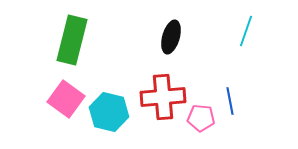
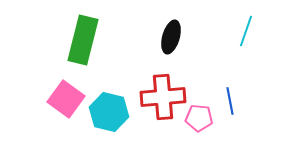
green rectangle: moved 11 px right
pink pentagon: moved 2 px left
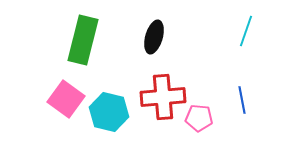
black ellipse: moved 17 px left
blue line: moved 12 px right, 1 px up
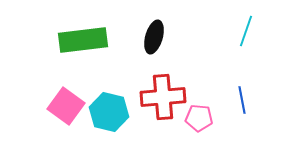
green rectangle: rotated 69 degrees clockwise
pink square: moved 7 px down
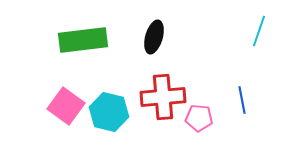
cyan line: moved 13 px right
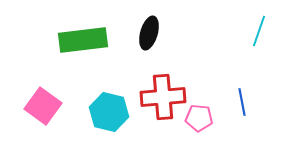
black ellipse: moved 5 px left, 4 px up
blue line: moved 2 px down
pink square: moved 23 px left
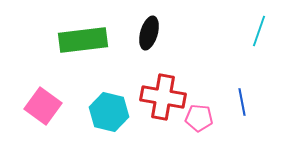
red cross: rotated 15 degrees clockwise
